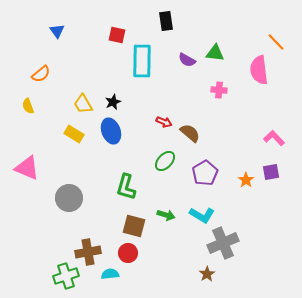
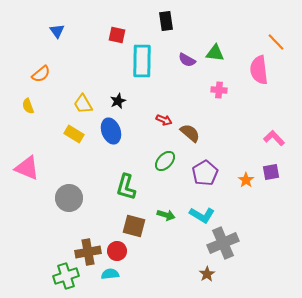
black star: moved 5 px right, 1 px up
red arrow: moved 2 px up
red circle: moved 11 px left, 2 px up
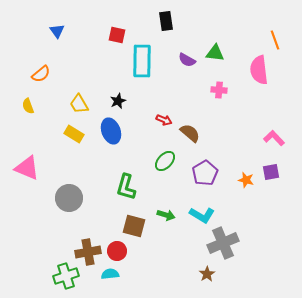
orange line: moved 1 px left, 2 px up; rotated 24 degrees clockwise
yellow trapezoid: moved 4 px left
orange star: rotated 21 degrees counterclockwise
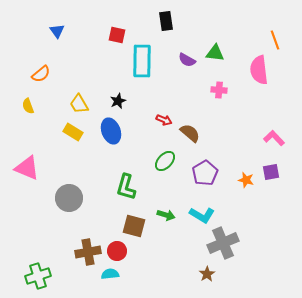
yellow rectangle: moved 1 px left, 2 px up
green cross: moved 28 px left
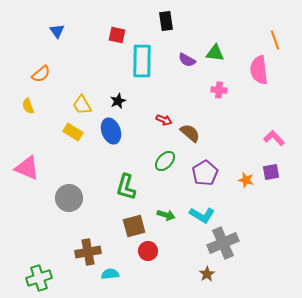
yellow trapezoid: moved 3 px right, 1 px down
brown square: rotated 30 degrees counterclockwise
red circle: moved 31 px right
green cross: moved 1 px right, 2 px down
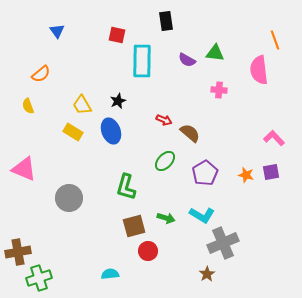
pink triangle: moved 3 px left, 1 px down
orange star: moved 5 px up
green arrow: moved 3 px down
brown cross: moved 70 px left
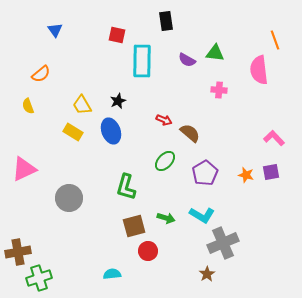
blue triangle: moved 2 px left, 1 px up
pink triangle: rotated 48 degrees counterclockwise
cyan semicircle: moved 2 px right
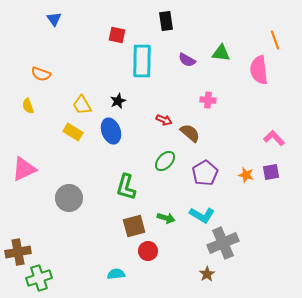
blue triangle: moved 1 px left, 11 px up
green triangle: moved 6 px right
orange semicircle: rotated 60 degrees clockwise
pink cross: moved 11 px left, 10 px down
cyan semicircle: moved 4 px right
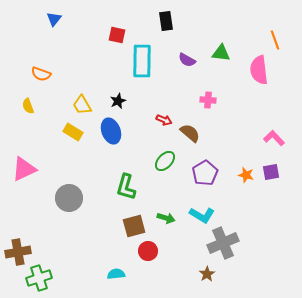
blue triangle: rotated 14 degrees clockwise
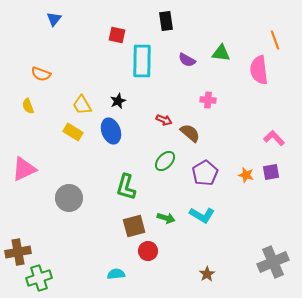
gray cross: moved 50 px right, 19 px down
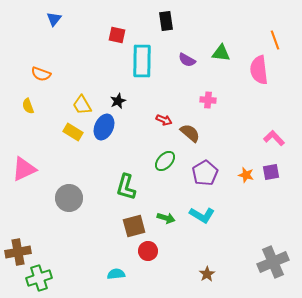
blue ellipse: moved 7 px left, 4 px up; rotated 45 degrees clockwise
